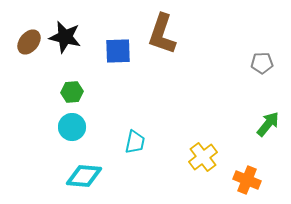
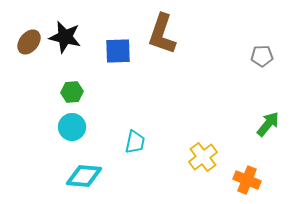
gray pentagon: moved 7 px up
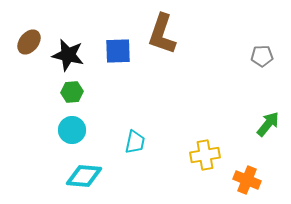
black star: moved 3 px right, 18 px down
cyan circle: moved 3 px down
yellow cross: moved 2 px right, 2 px up; rotated 28 degrees clockwise
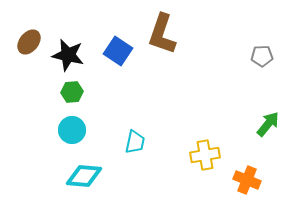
blue square: rotated 36 degrees clockwise
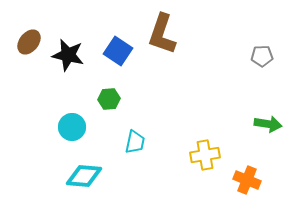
green hexagon: moved 37 px right, 7 px down
green arrow: rotated 60 degrees clockwise
cyan circle: moved 3 px up
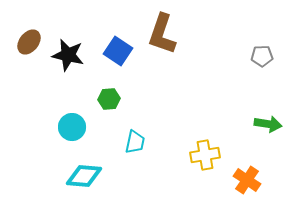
orange cross: rotated 12 degrees clockwise
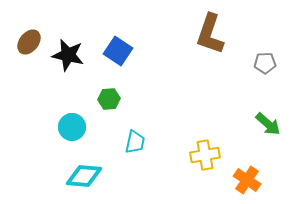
brown L-shape: moved 48 px right
gray pentagon: moved 3 px right, 7 px down
green arrow: rotated 32 degrees clockwise
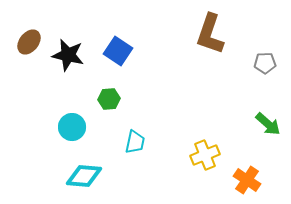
yellow cross: rotated 12 degrees counterclockwise
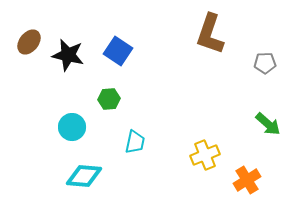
orange cross: rotated 24 degrees clockwise
